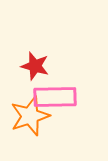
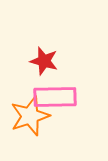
red star: moved 9 px right, 5 px up
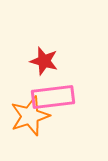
pink rectangle: moved 2 px left; rotated 6 degrees counterclockwise
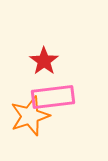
red star: rotated 20 degrees clockwise
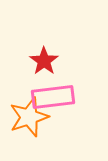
orange star: moved 1 px left, 1 px down
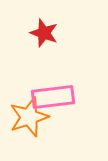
red star: moved 28 px up; rotated 16 degrees counterclockwise
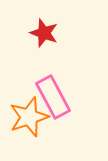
pink rectangle: rotated 69 degrees clockwise
